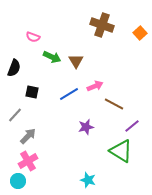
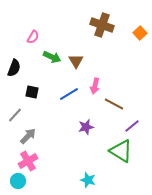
pink semicircle: rotated 80 degrees counterclockwise
pink arrow: rotated 126 degrees clockwise
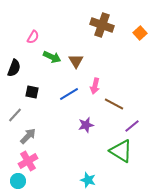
purple star: moved 2 px up
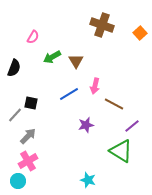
green arrow: rotated 126 degrees clockwise
black square: moved 1 px left, 11 px down
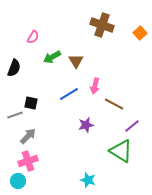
gray line: rotated 28 degrees clockwise
pink cross: rotated 12 degrees clockwise
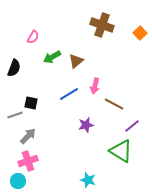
brown triangle: rotated 21 degrees clockwise
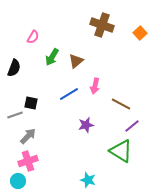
green arrow: rotated 30 degrees counterclockwise
brown line: moved 7 px right
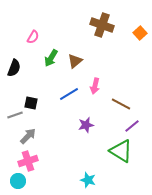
green arrow: moved 1 px left, 1 px down
brown triangle: moved 1 px left
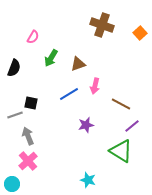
brown triangle: moved 3 px right, 3 px down; rotated 21 degrees clockwise
gray arrow: rotated 66 degrees counterclockwise
pink cross: rotated 24 degrees counterclockwise
cyan circle: moved 6 px left, 3 px down
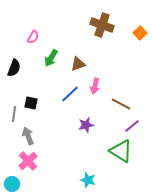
blue line: moved 1 px right; rotated 12 degrees counterclockwise
gray line: moved 1 px left, 1 px up; rotated 63 degrees counterclockwise
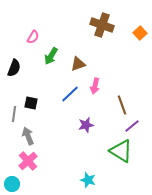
green arrow: moved 2 px up
brown line: moved 1 px right, 1 px down; rotated 42 degrees clockwise
